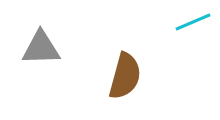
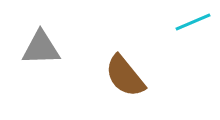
brown semicircle: rotated 126 degrees clockwise
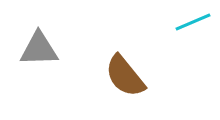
gray triangle: moved 2 px left, 1 px down
